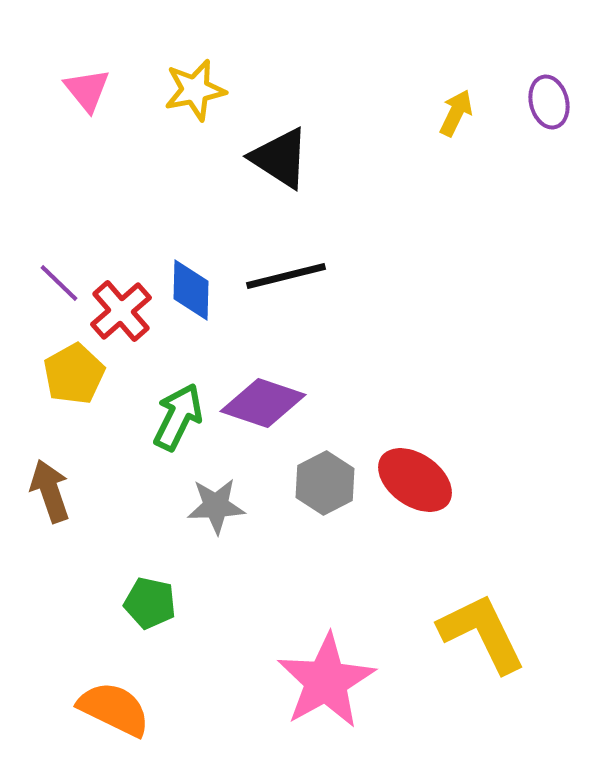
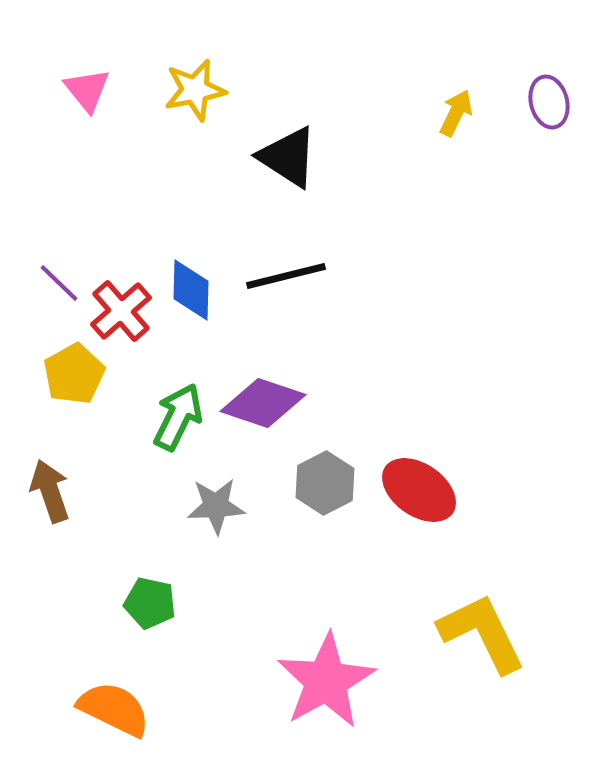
black triangle: moved 8 px right, 1 px up
red ellipse: moved 4 px right, 10 px down
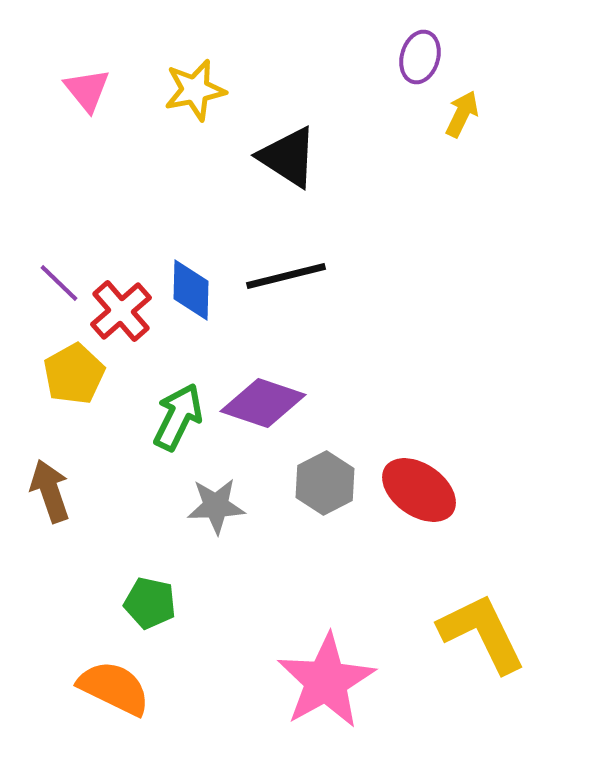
purple ellipse: moved 129 px left, 45 px up; rotated 30 degrees clockwise
yellow arrow: moved 6 px right, 1 px down
orange semicircle: moved 21 px up
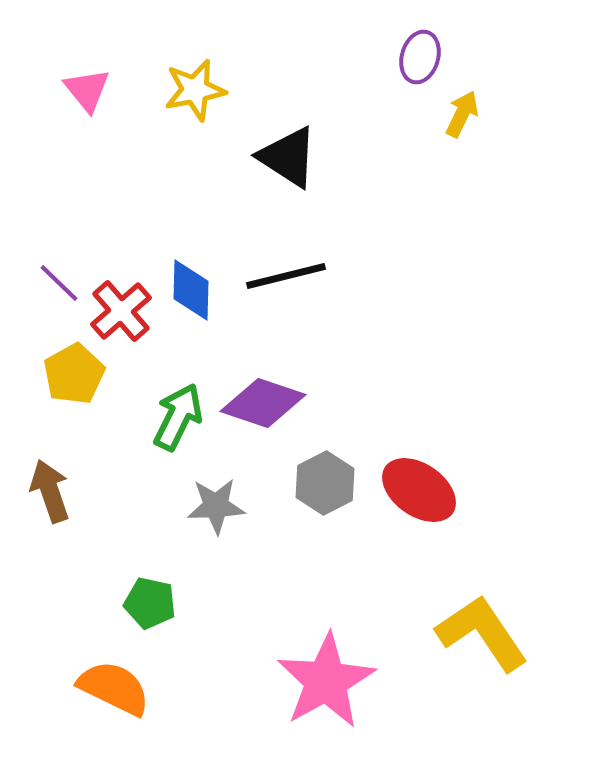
yellow L-shape: rotated 8 degrees counterclockwise
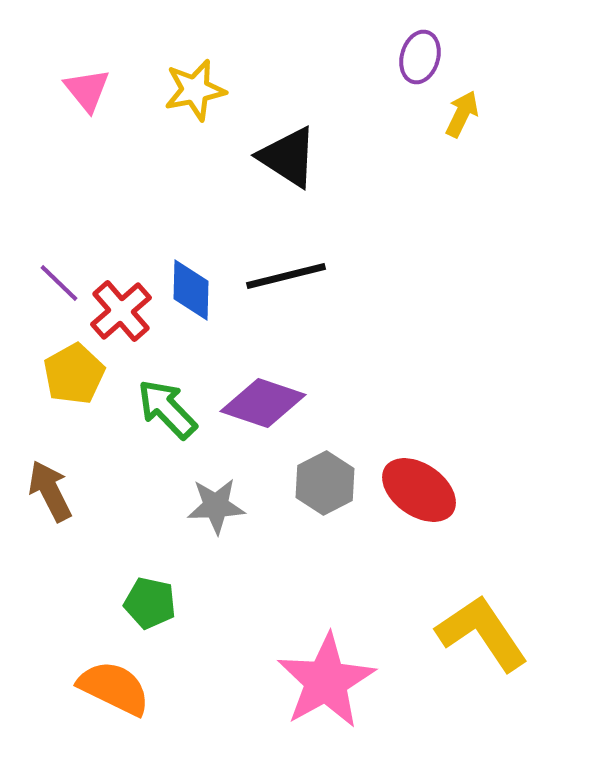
green arrow: moved 11 px left, 8 px up; rotated 70 degrees counterclockwise
brown arrow: rotated 8 degrees counterclockwise
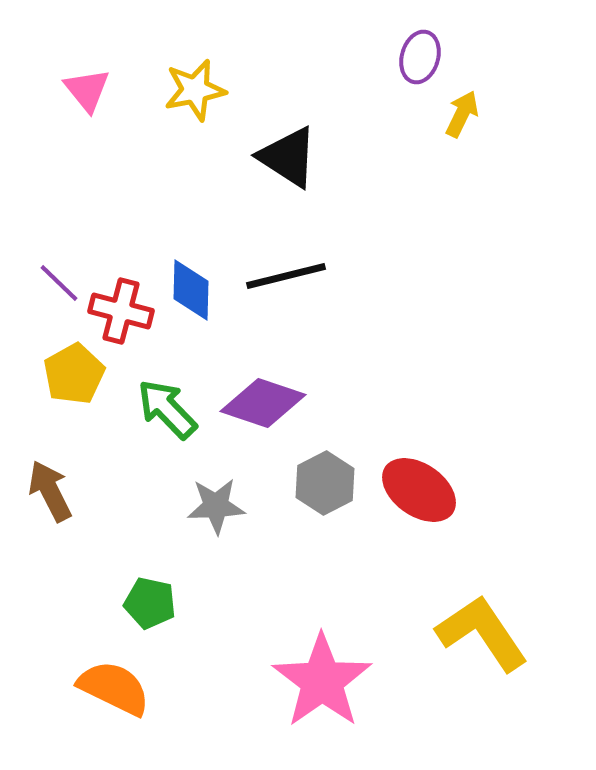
red cross: rotated 34 degrees counterclockwise
pink star: moved 4 px left; rotated 6 degrees counterclockwise
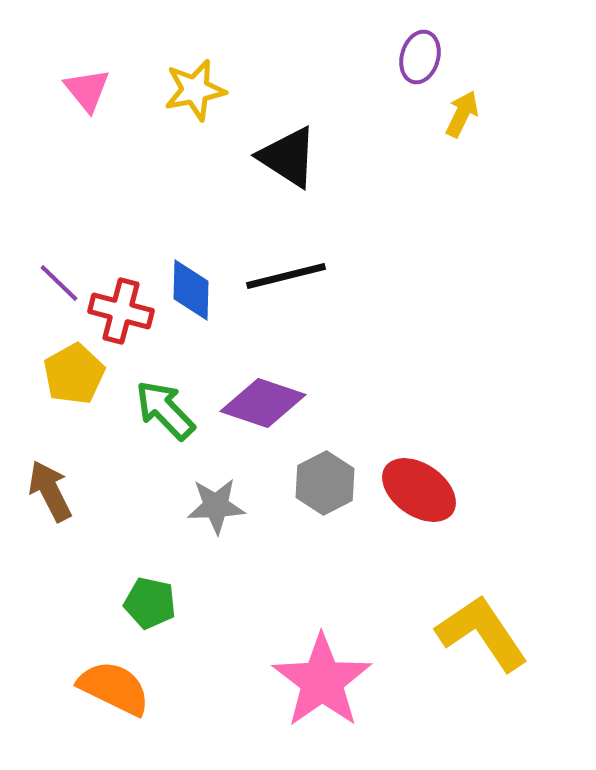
green arrow: moved 2 px left, 1 px down
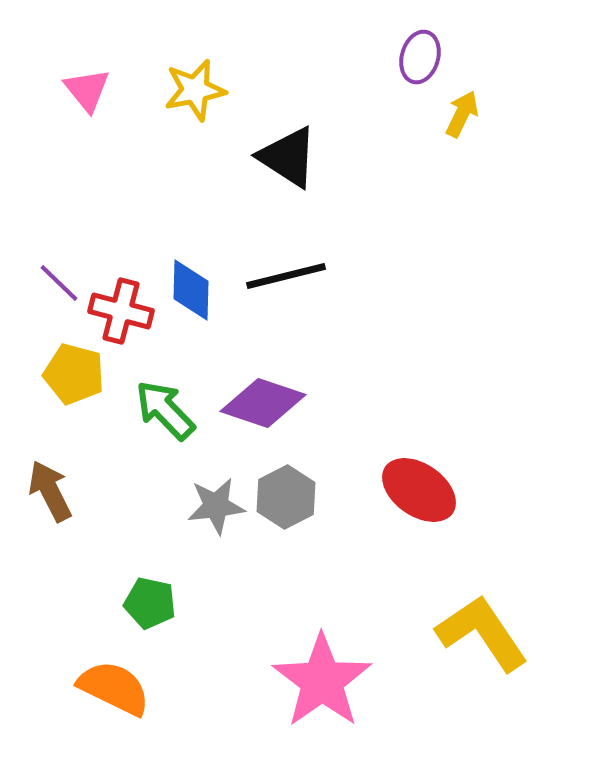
yellow pentagon: rotated 28 degrees counterclockwise
gray hexagon: moved 39 px left, 14 px down
gray star: rotated 4 degrees counterclockwise
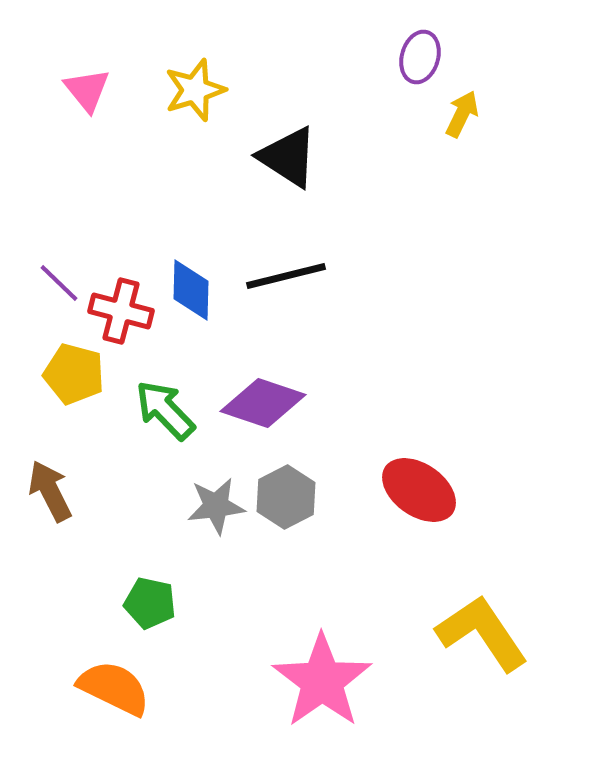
yellow star: rotated 6 degrees counterclockwise
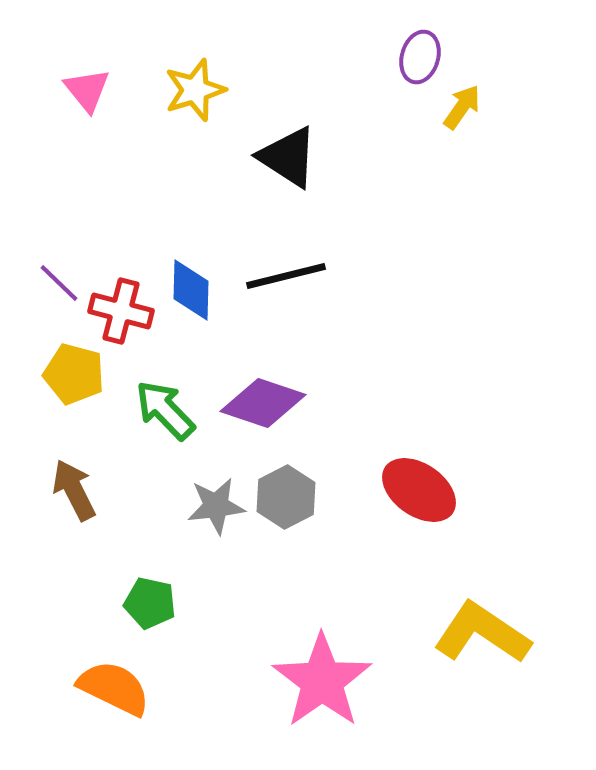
yellow arrow: moved 7 px up; rotated 9 degrees clockwise
brown arrow: moved 24 px right, 1 px up
yellow L-shape: rotated 22 degrees counterclockwise
